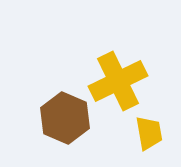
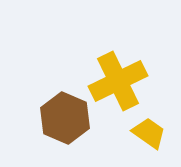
yellow trapezoid: rotated 45 degrees counterclockwise
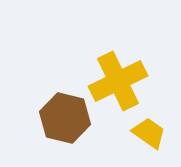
brown hexagon: rotated 9 degrees counterclockwise
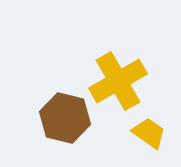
yellow cross: rotated 4 degrees counterclockwise
